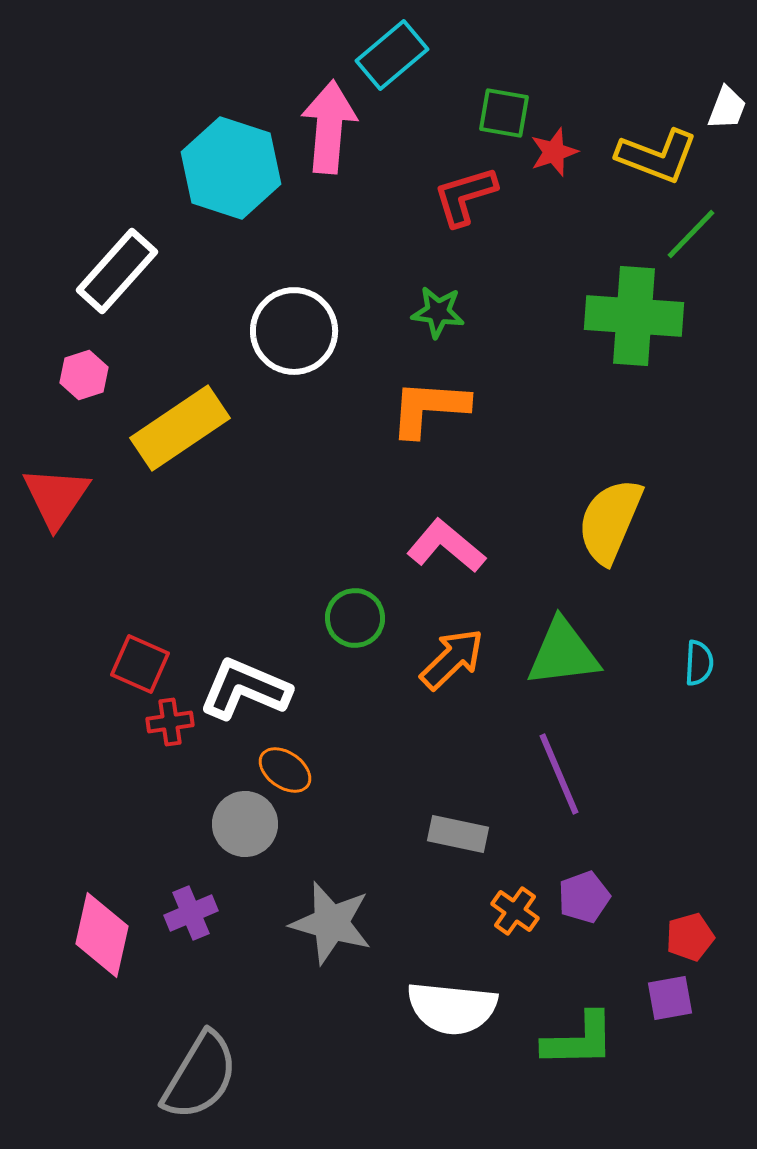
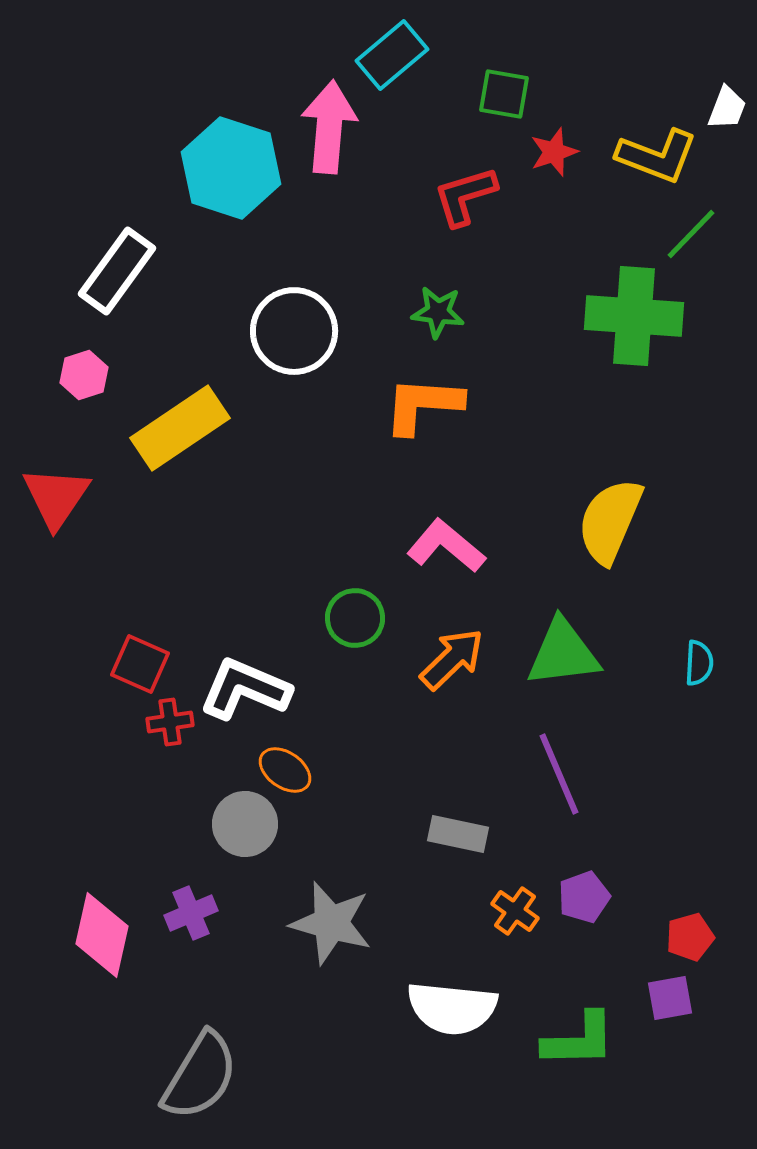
green square: moved 19 px up
white rectangle: rotated 6 degrees counterclockwise
orange L-shape: moved 6 px left, 3 px up
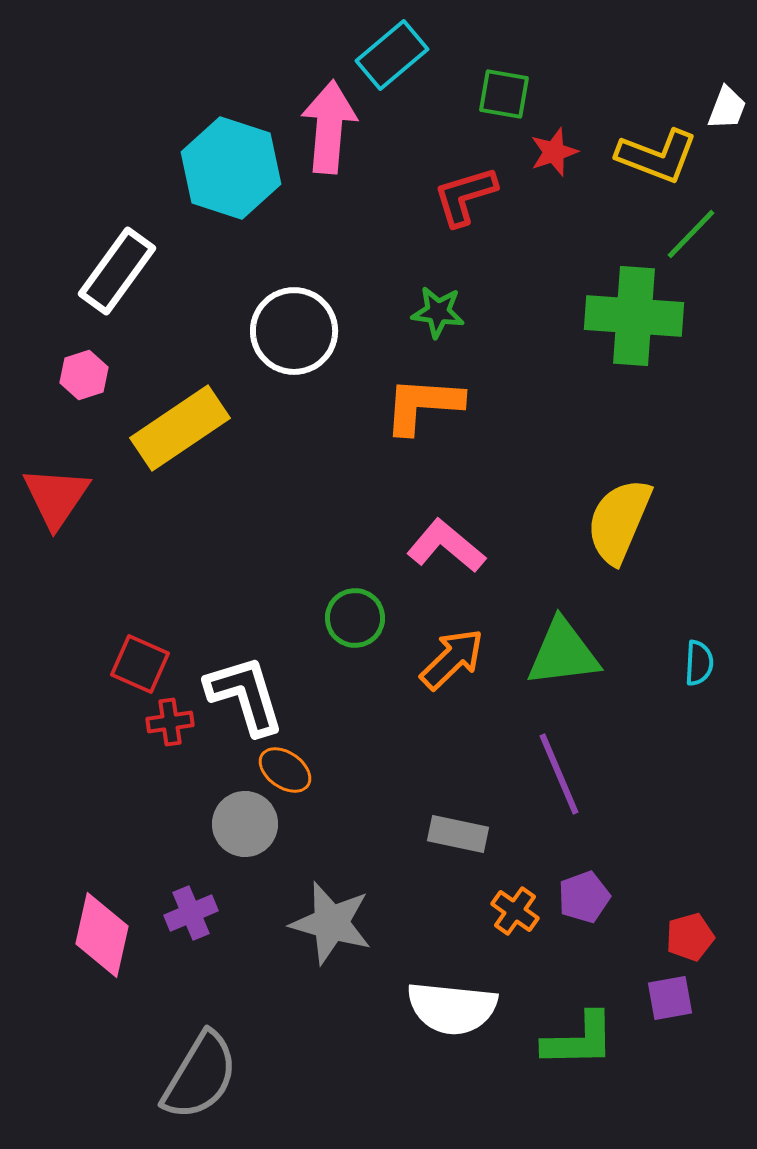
yellow semicircle: moved 9 px right
white L-shape: moved 6 px down; rotated 50 degrees clockwise
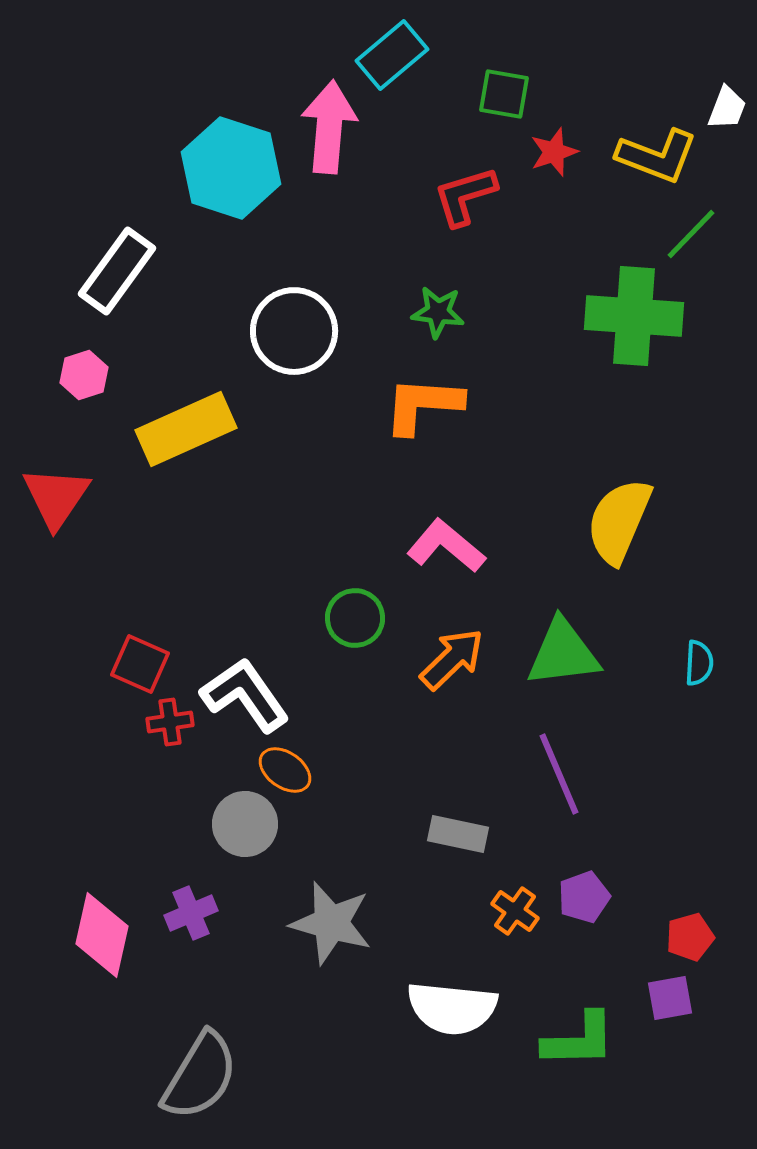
yellow rectangle: moved 6 px right, 1 px down; rotated 10 degrees clockwise
white L-shape: rotated 18 degrees counterclockwise
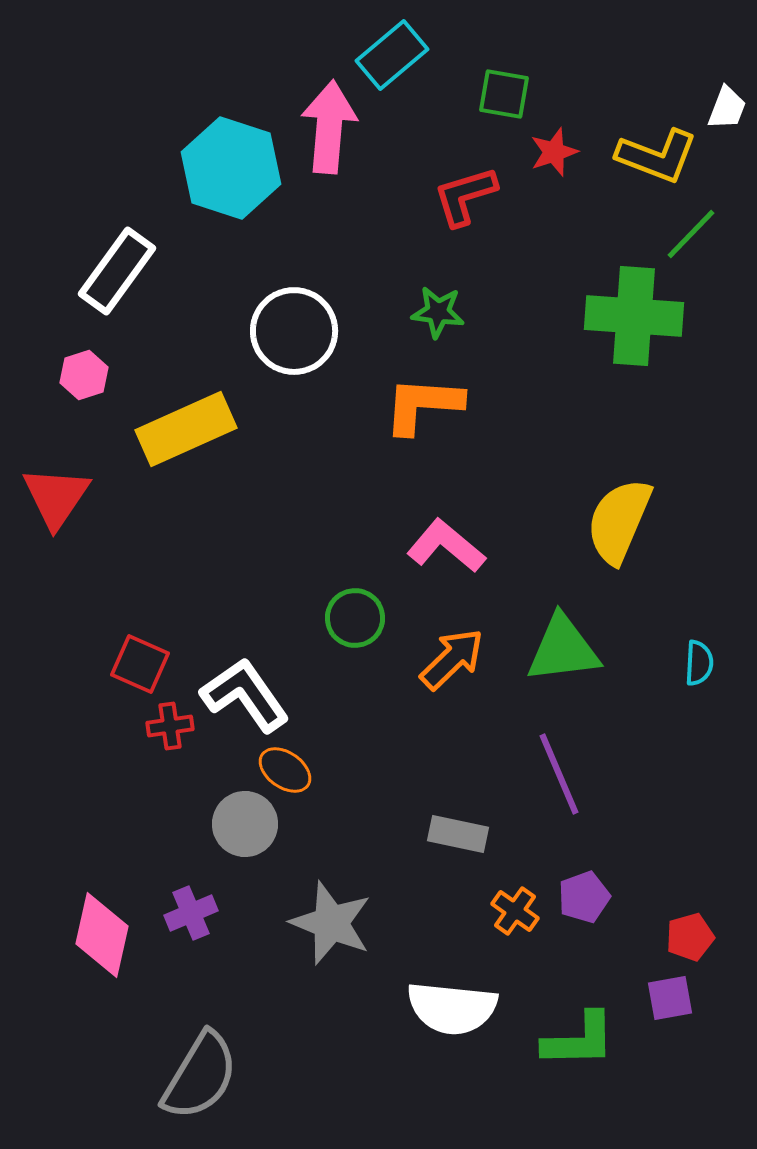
green triangle: moved 4 px up
red cross: moved 4 px down
gray star: rotated 6 degrees clockwise
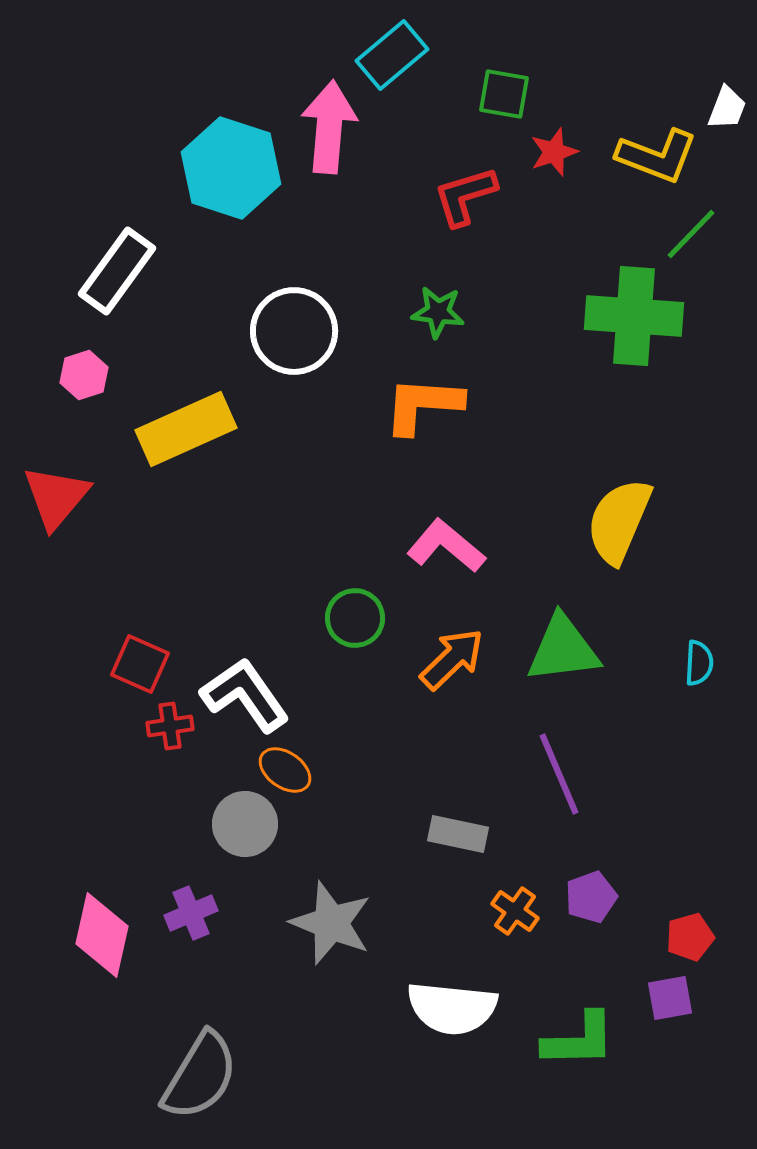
red triangle: rotated 6 degrees clockwise
purple pentagon: moved 7 px right
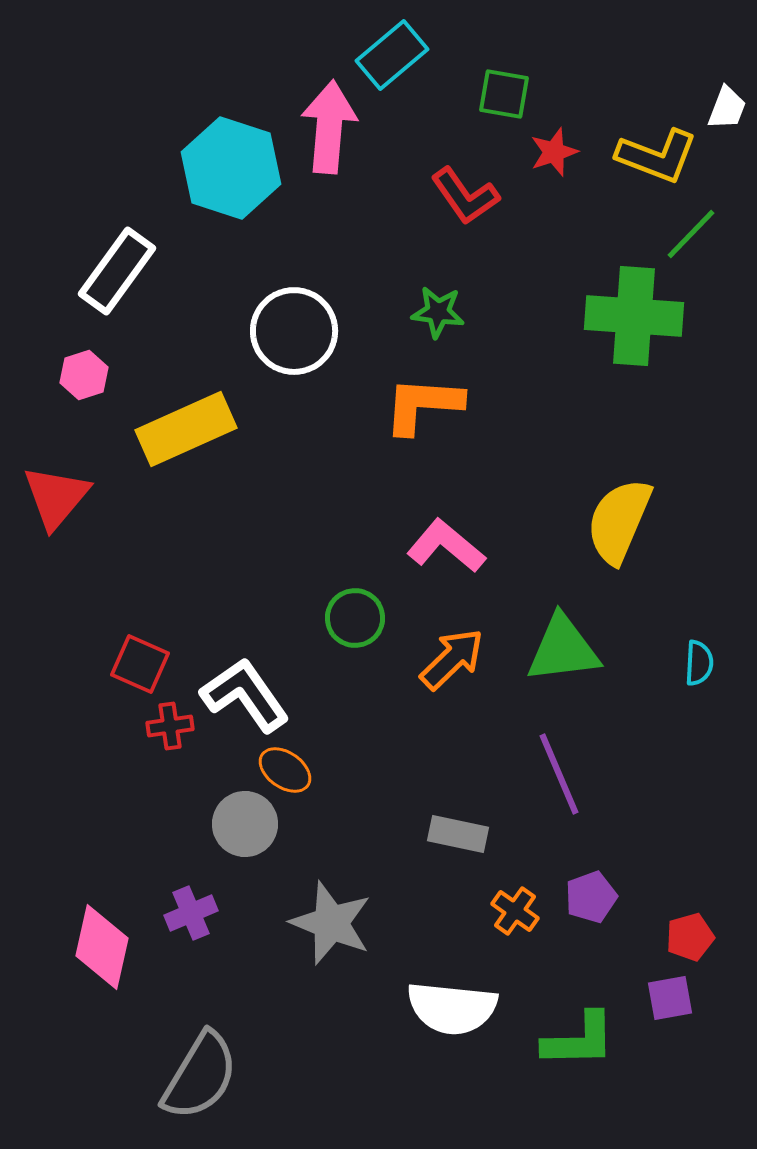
red L-shape: rotated 108 degrees counterclockwise
pink diamond: moved 12 px down
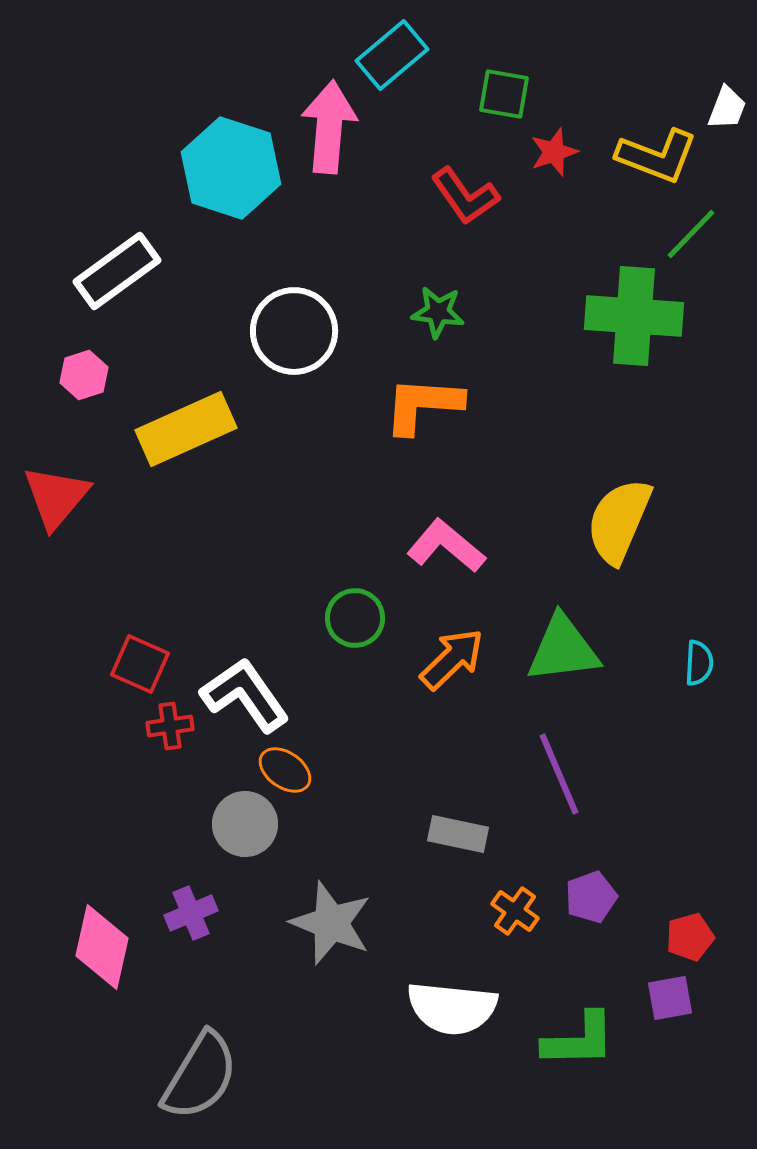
white rectangle: rotated 18 degrees clockwise
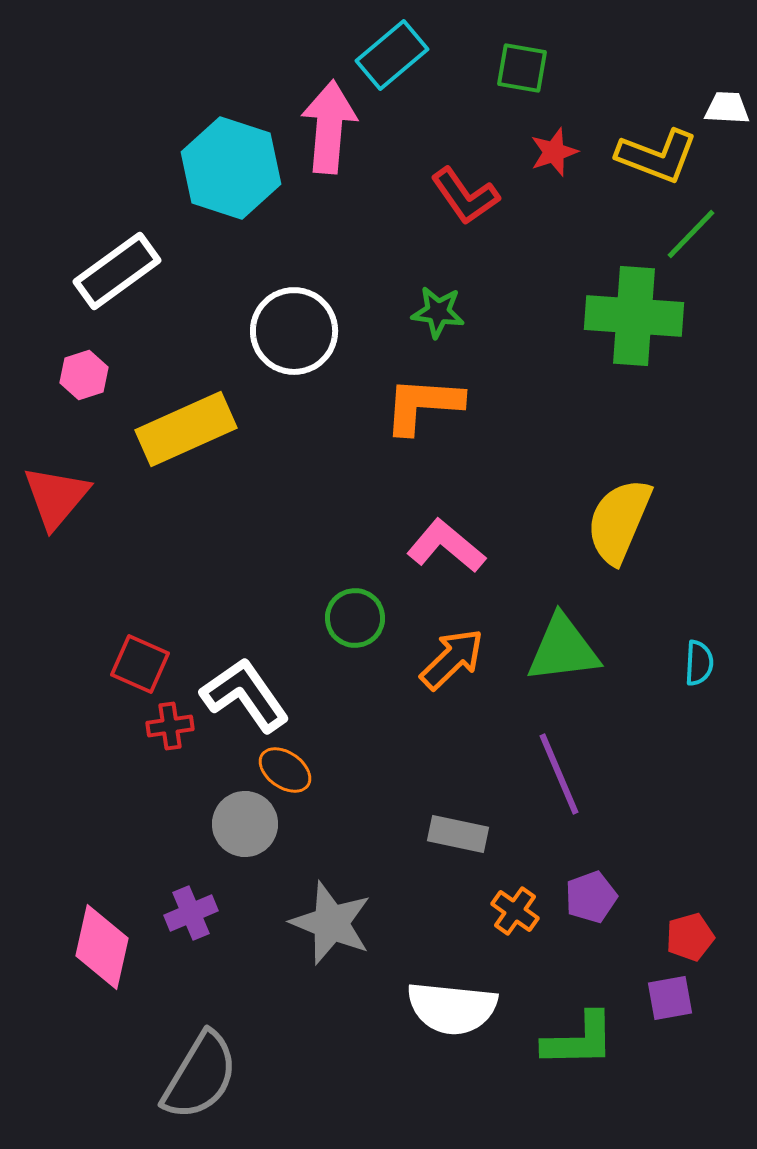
green square: moved 18 px right, 26 px up
white trapezoid: rotated 108 degrees counterclockwise
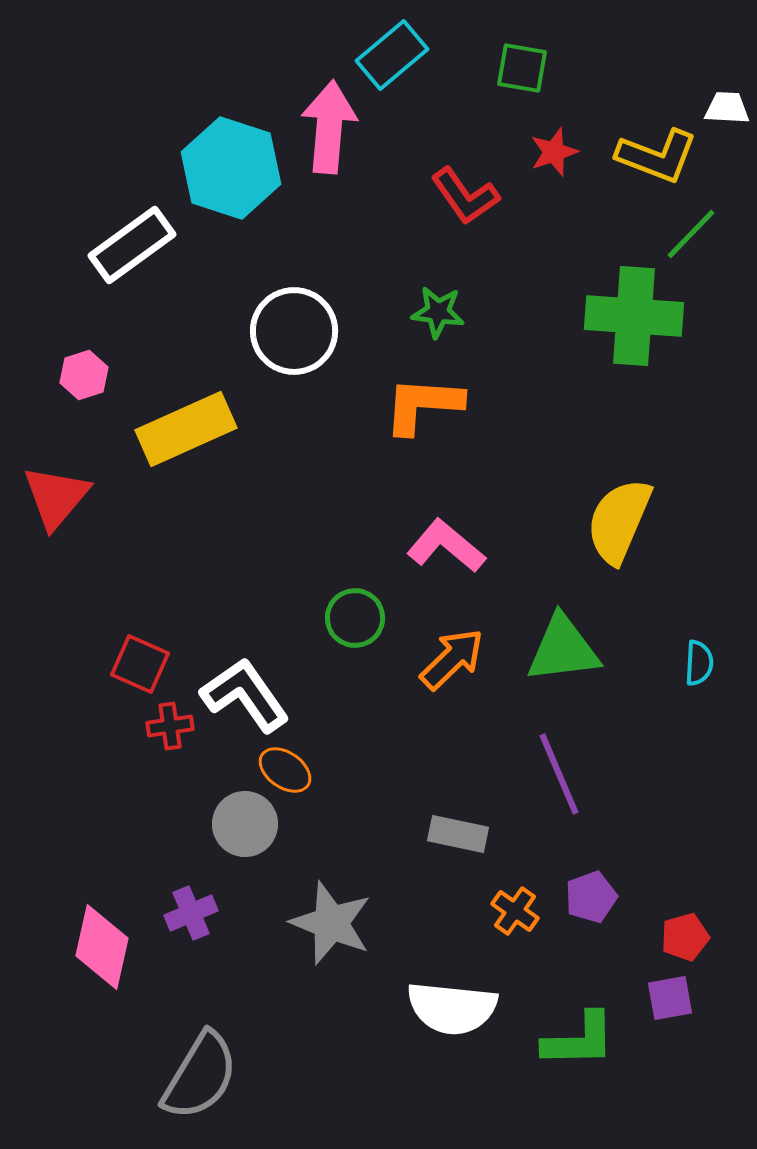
white rectangle: moved 15 px right, 26 px up
red pentagon: moved 5 px left
